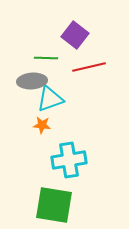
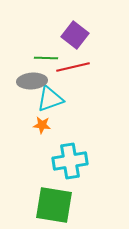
red line: moved 16 px left
cyan cross: moved 1 px right, 1 px down
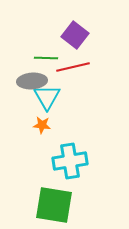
cyan triangle: moved 3 px left, 2 px up; rotated 40 degrees counterclockwise
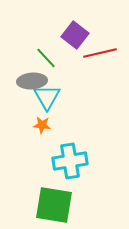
green line: rotated 45 degrees clockwise
red line: moved 27 px right, 14 px up
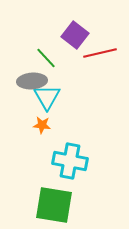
cyan cross: rotated 20 degrees clockwise
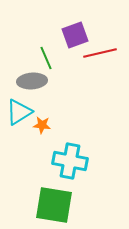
purple square: rotated 32 degrees clockwise
green line: rotated 20 degrees clockwise
cyan triangle: moved 28 px left, 15 px down; rotated 28 degrees clockwise
